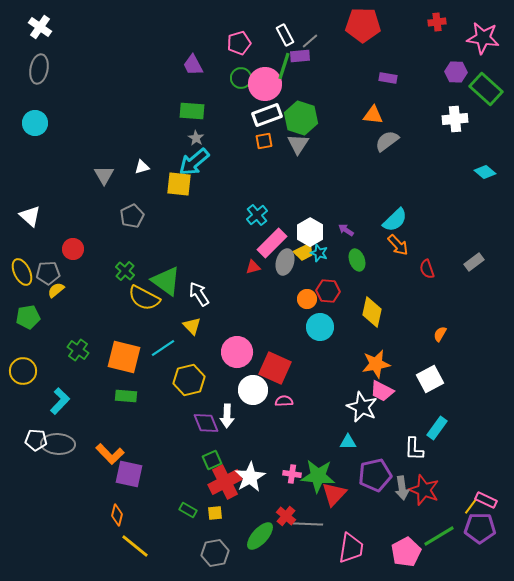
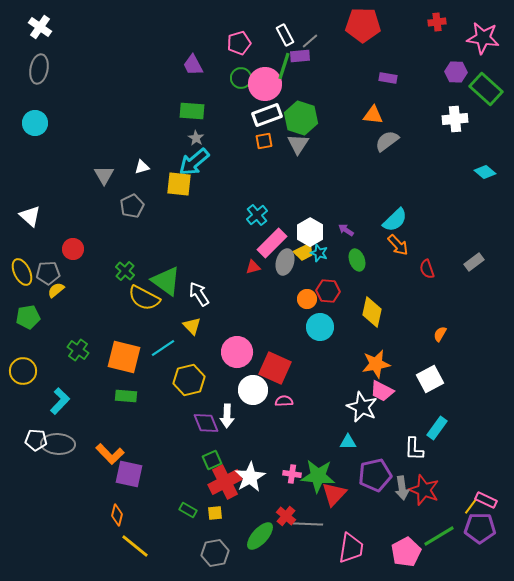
gray pentagon at (132, 216): moved 10 px up
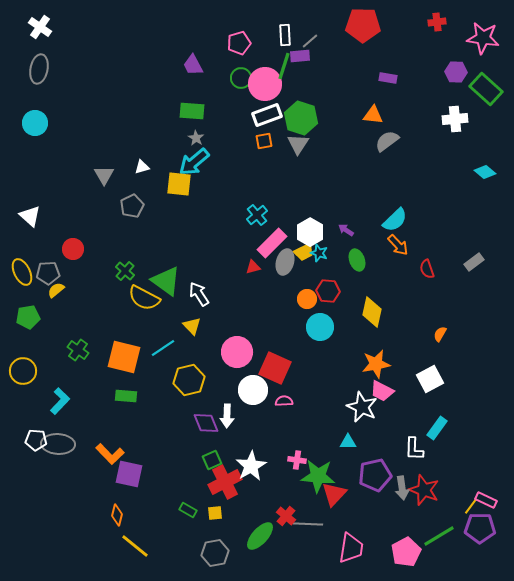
white rectangle at (285, 35): rotated 25 degrees clockwise
pink cross at (292, 474): moved 5 px right, 14 px up
white star at (250, 477): moved 1 px right, 11 px up
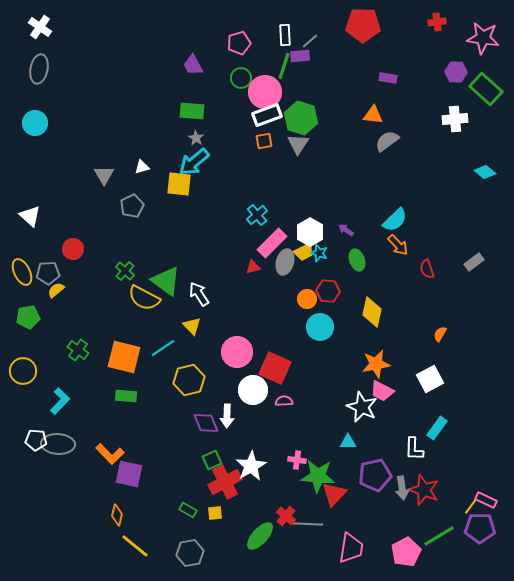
pink circle at (265, 84): moved 8 px down
gray hexagon at (215, 553): moved 25 px left
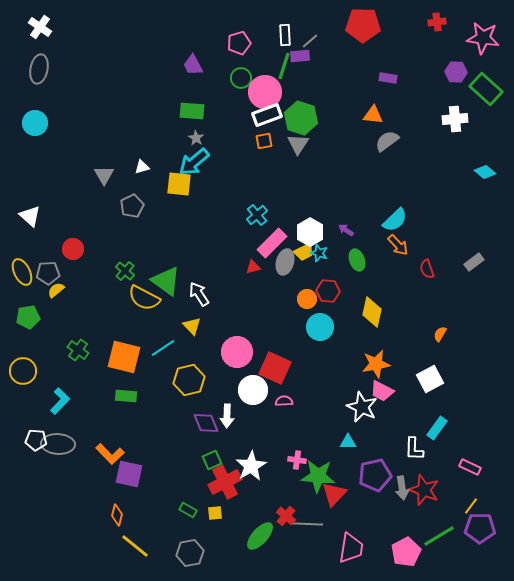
pink rectangle at (486, 500): moved 16 px left, 33 px up
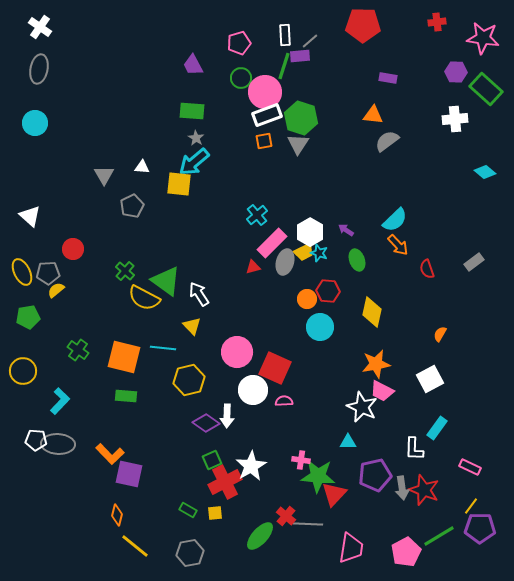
white triangle at (142, 167): rotated 21 degrees clockwise
cyan line at (163, 348): rotated 40 degrees clockwise
purple diamond at (206, 423): rotated 32 degrees counterclockwise
pink cross at (297, 460): moved 4 px right
